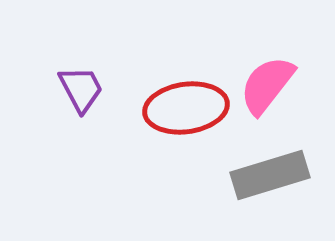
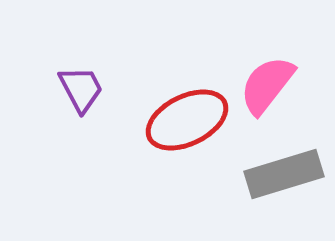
red ellipse: moved 1 px right, 12 px down; rotated 18 degrees counterclockwise
gray rectangle: moved 14 px right, 1 px up
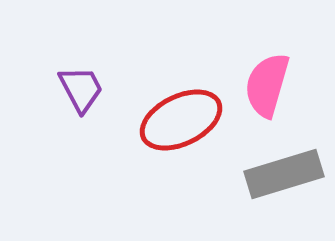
pink semicircle: rotated 22 degrees counterclockwise
red ellipse: moved 6 px left
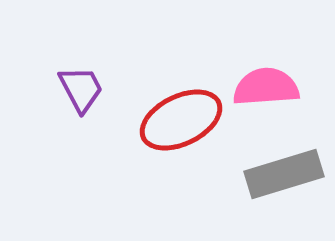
pink semicircle: moved 1 px left, 2 px down; rotated 70 degrees clockwise
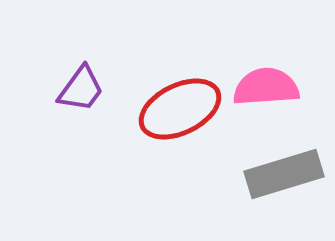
purple trapezoid: rotated 64 degrees clockwise
red ellipse: moved 1 px left, 11 px up
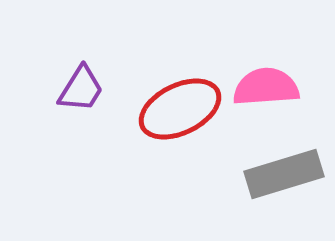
purple trapezoid: rotated 4 degrees counterclockwise
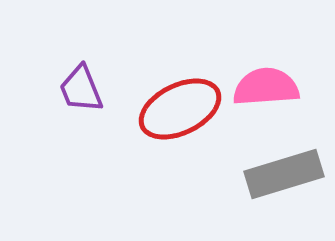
purple trapezoid: rotated 126 degrees clockwise
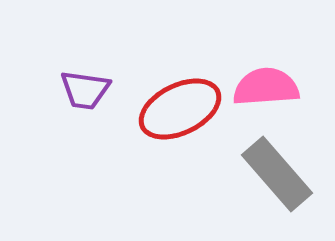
purple trapezoid: moved 4 px right, 1 px down; rotated 60 degrees counterclockwise
gray rectangle: moved 7 px left; rotated 66 degrees clockwise
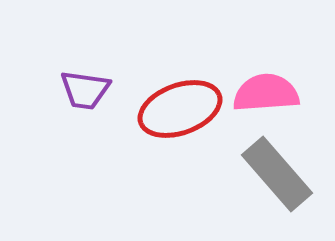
pink semicircle: moved 6 px down
red ellipse: rotated 6 degrees clockwise
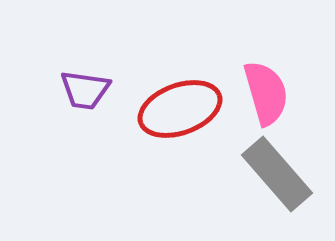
pink semicircle: rotated 78 degrees clockwise
